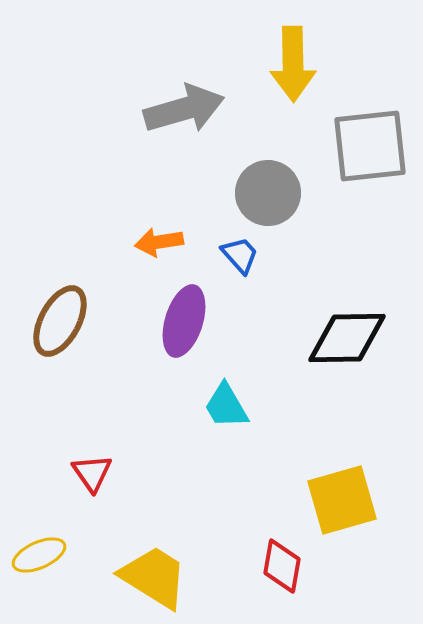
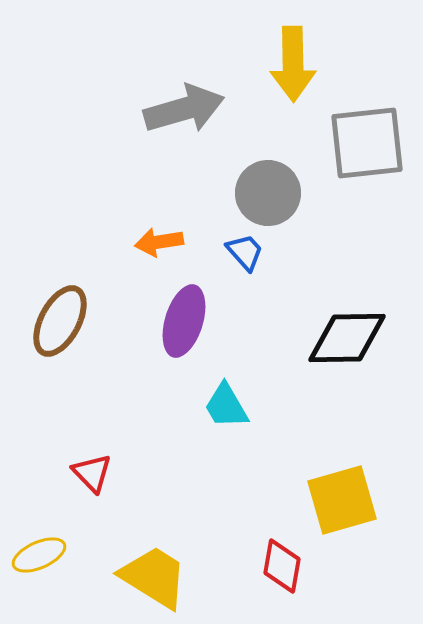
gray square: moved 3 px left, 3 px up
blue trapezoid: moved 5 px right, 3 px up
red triangle: rotated 9 degrees counterclockwise
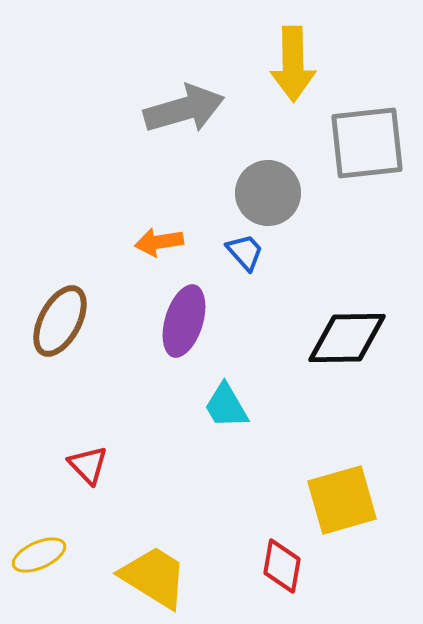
red triangle: moved 4 px left, 8 px up
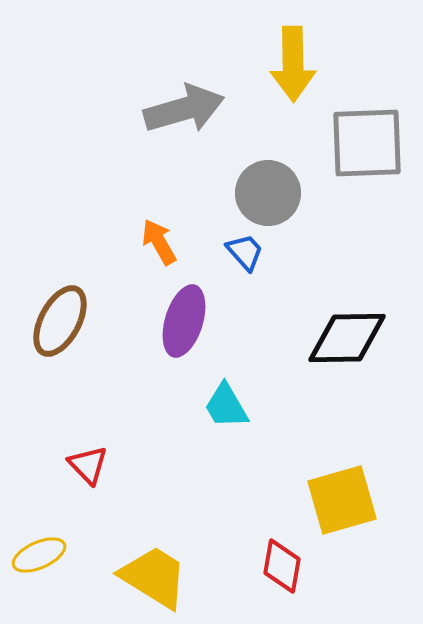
gray square: rotated 4 degrees clockwise
orange arrow: rotated 69 degrees clockwise
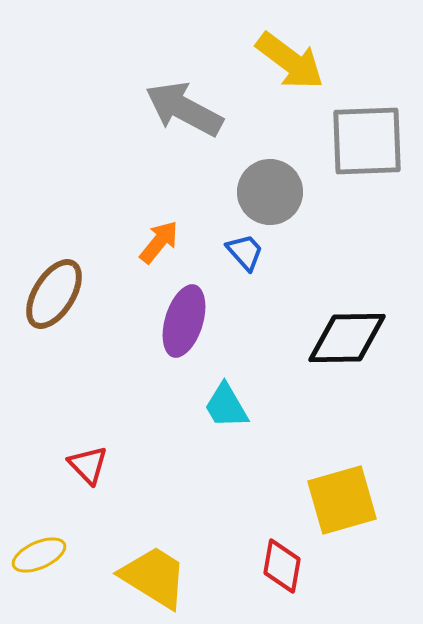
yellow arrow: moved 3 px left, 3 px up; rotated 52 degrees counterclockwise
gray arrow: rotated 136 degrees counterclockwise
gray square: moved 2 px up
gray circle: moved 2 px right, 1 px up
orange arrow: rotated 69 degrees clockwise
brown ellipse: moved 6 px left, 27 px up; rotated 4 degrees clockwise
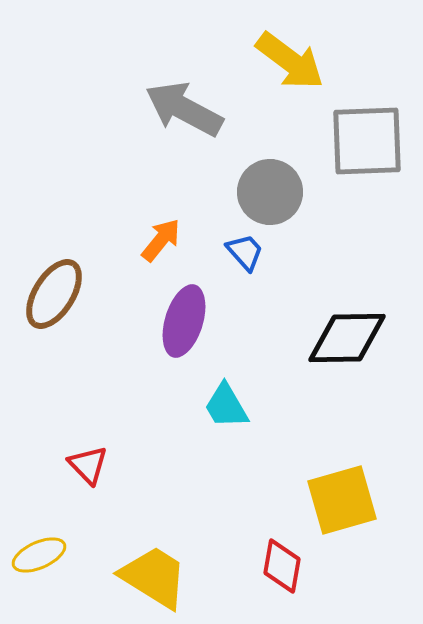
orange arrow: moved 2 px right, 2 px up
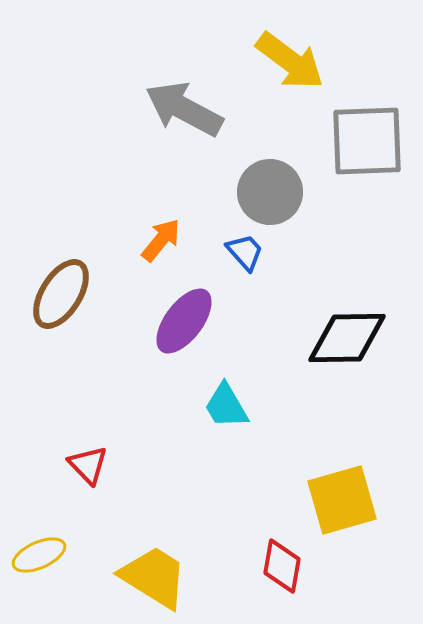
brown ellipse: moved 7 px right
purple ellipse: rotated 20 degrees clockwise
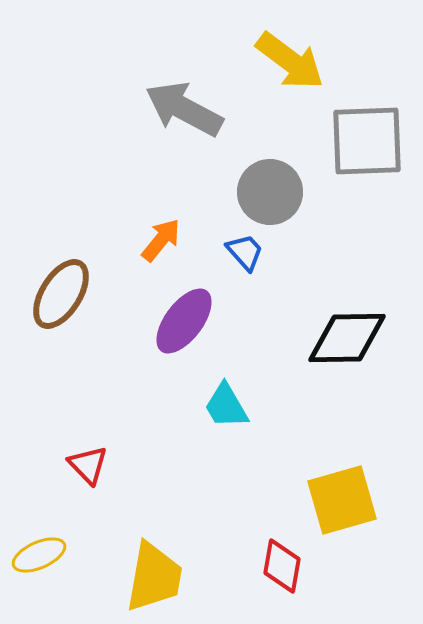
yellow trapezoid: rotated 68 degrees clockwise
